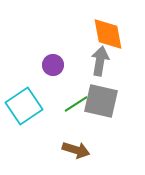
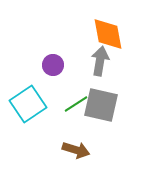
gray square: moved 4 px down
cyan square: moved 4 px right, 2 px up
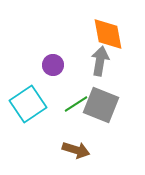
gray square: rotated 9 degrees clockwise
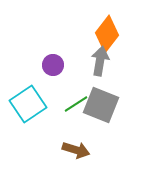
orange diamond: moved 1 px left; rotated 48 degrees clockwise
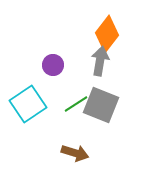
brown arrow: moved 1 px left, 3 px down
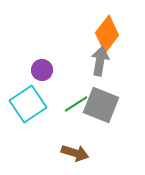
purple circle: moved 11 px left, 5 px down
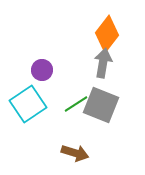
gray arrow: moved 3 px right, 2 px down
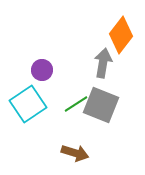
orange diamond: moved 14 px right, 1 px down
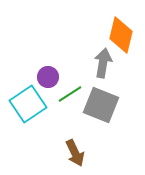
orange diamond: rotated 24 degrees counterclockwise
purple circle: moved 6 px right, 7 px down
green line: moved 6 px left, 10 px up
brown arrow: rotated 48 degrees clockwise
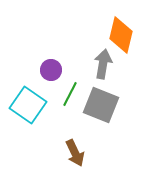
gray arrow: moved 1 px down
purple circle: moved 3 px right, 7 px up
green line: rotated 30 degrees counterclockwise
cyan square: moved 1 px down; rotated 21 degrees counterclockwise
